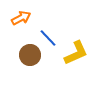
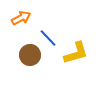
yellow L-shape: rotated 8 degrees clockwise
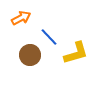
blue line: moved 1 px right, 1 px up
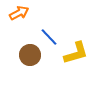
orange arrow: moved 2 px left, 5 px up
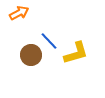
blue line: moved 4 px down
brown circle: moved 1 px right
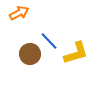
brown circle: moved 1 px left, 1 px up
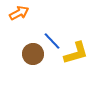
blue line: moved 3 px right
brown circle: moved 3 px right
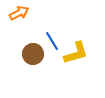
blue line: rotated 12 degrees clockwise
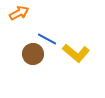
blue line: moved 5 px left, 2 px up; rotated 30 degrees counterclockwise
yellow L-shape: rotated 56 degrees clockwise
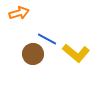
orange arrow: rotated 12 degrees clockwise
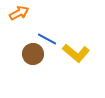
orange arrow: rotated 12 degrees counterclockwise
